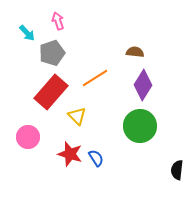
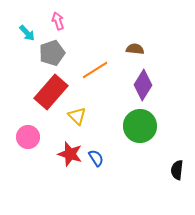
brown semicircle: moved 3 px up
orange line: moved 8 px up
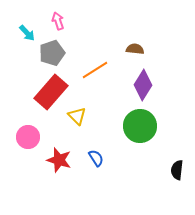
red star: moved 11 px left, 6 px down
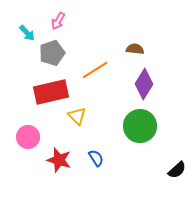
pink arrow: rotated 132 degrees counterclockwise
purple diamond: moved 1 px right, 1 px up
red rectangle: rotated 36 degrees clockwise
black semicircle: rotated 138 degrees counterclockwise
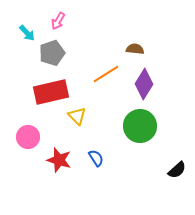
orange line: moved 11 px right, 4 px down
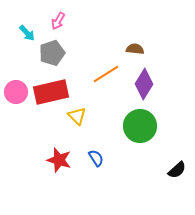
pink circle: moved 12 px left, 45 px up
